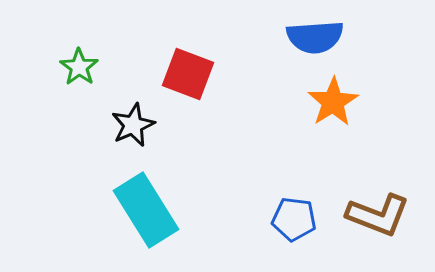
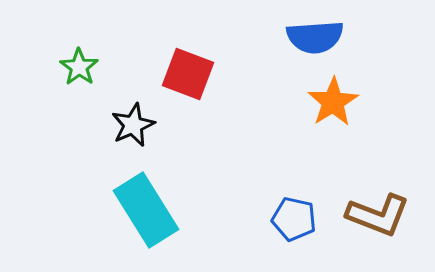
blue pentagon: rotated 6 degrees clockwise
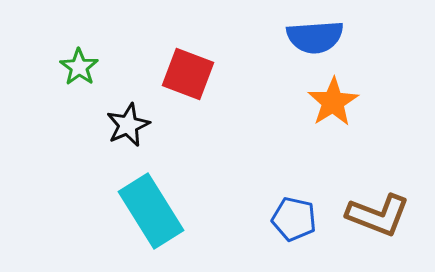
black star: moved 5 px left
cyan rectangle: moved 5 px right, 1 px down
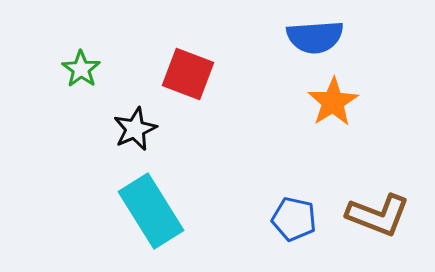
green star: moved 2 px right, 2 px down
black star: moved 7 px right, 4 px down
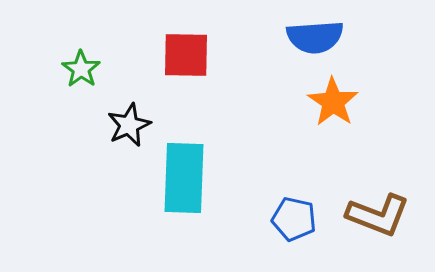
red square: moved 2 px left, 19 px up; rotated 20 degrees counterclockwise
orange star: rotated 6 degrees counterclockwise
black star: moved 6 px left, 4 px up
cyan rectangle: moved 33 px right, 33 px up; rotated 34 degrees clockwise
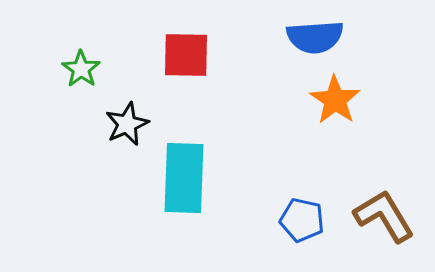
orange star: moved 2 px right, 2 px up
black star: moved 2 px left, 1 px up
brown L-shape: moved 6 px right, 1 px down; rotated 142 degrees counterclockwise
blue pentagon: moved 8 px right, 1 px down
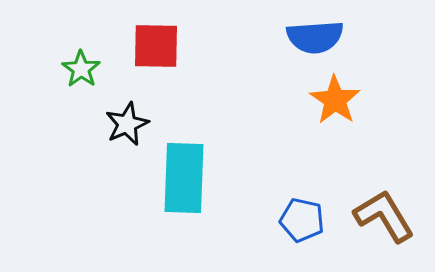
red square: moved 30 px left, 9 px up
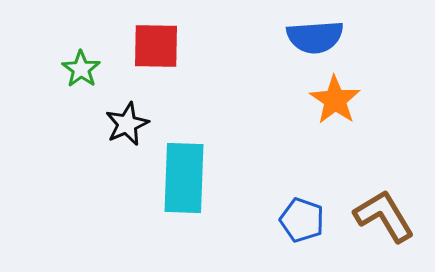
blue pentagon: rotated 6 degrees clockwise
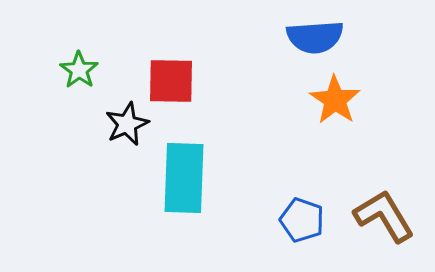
red square: moved 15 px right, 35 px down
green star: moved 2 px left, 1 px down
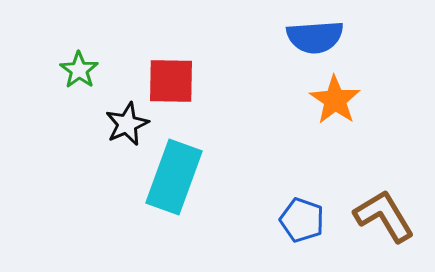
cyan rectangle: moved 10 px left, 1 px up; rotated 18 degrees clockwise
